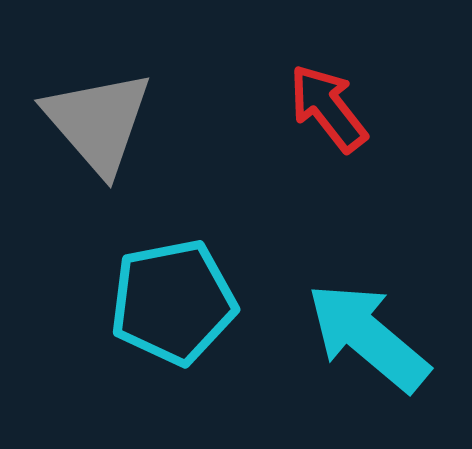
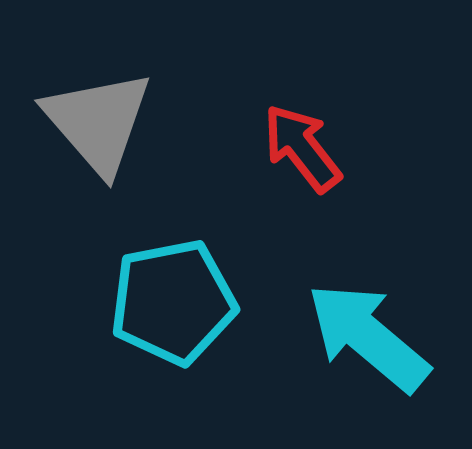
red arrow: moved 26 px left, 40 px down
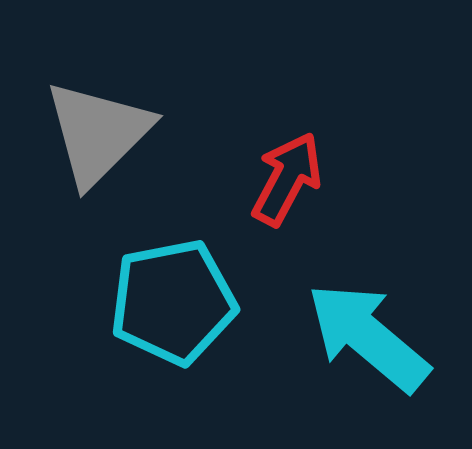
gray triangle: moved 11 px down; rotated 26 degrees clockwise
red arrow: moved 15 px left, 31 px down; rotated 66 degrees clockwise
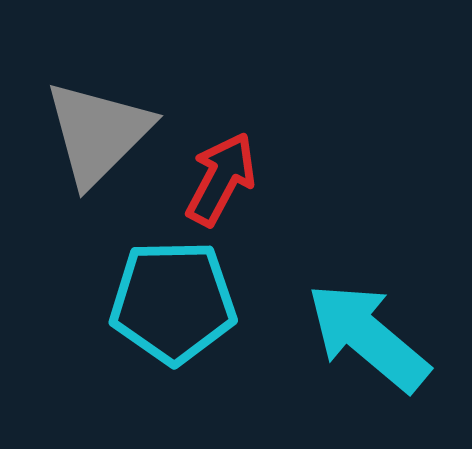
red arrow: moved 66 px left
cyan pentagon: rotated 10 degrees clockwise
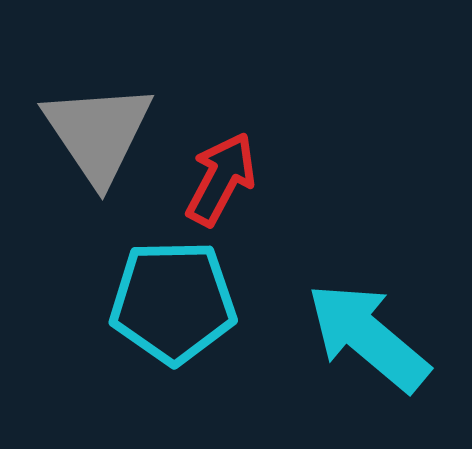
gray triangle: rotated 19 degrees counterclockwise
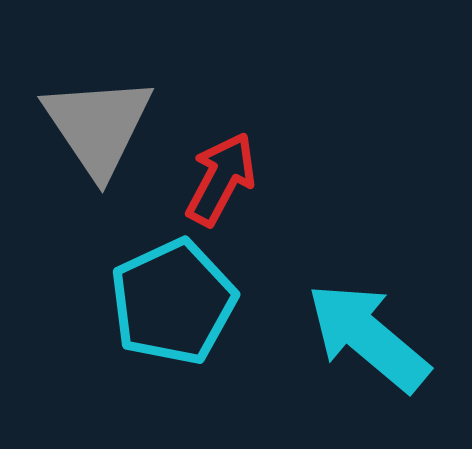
gray triangle: moved 7 px up
cyan pentagon: rotated 24 degrees counterclockwise
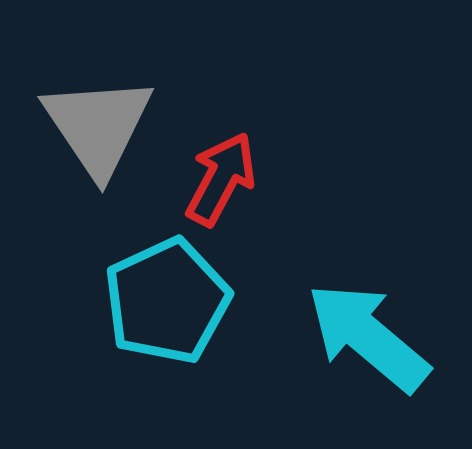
cyan pentagon: moved 6 px left, 1 px up
